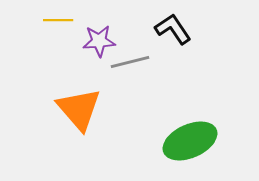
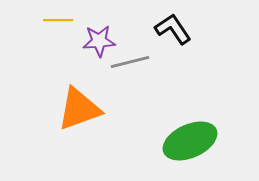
orange triangle: rotated 51 degrees clockwise
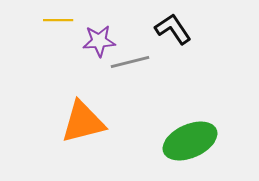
orange triangle: moved 4 px right, 13 px down; rotated 6 degrees clockwise
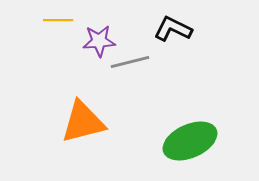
black L-shape: rotated 30 degrees counterclockwise
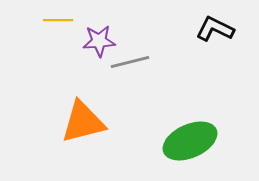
black L-shape: moved 42 px right
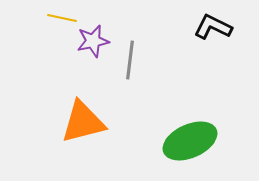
yellow line: moved 4 px right, 2 px up; rotated 12 degrees clockwise
black L-shape: moved 2 px left, 2 px up
purple star: moved 6 px left; rotated 8 degrees counterclockwise
gray line: moved 2 px up; rotated 69 degrees counterclockwise
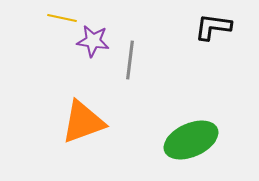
black L-shape: rotated 18 degrees counterclockwise
purple star: rotated 20 degrees clockwise
orange triangle: rotated 6 degrees counterclockwise
green ellipse: moved 1 px right, 1 px up
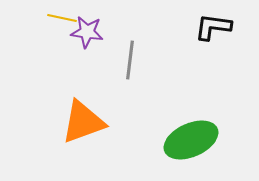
purple star: moved 6 px left, 9 px up
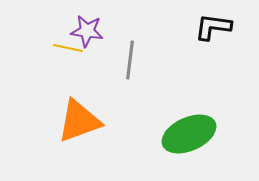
yellow line: moved 6 px right, 30 px down
purple star: moved 1 px up
orange triangle: moved 4 px left, 1 px up
green ellipse: moved 2 px left, 6 px up
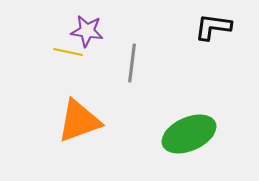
yellow line: moved 4 px down
gray line: moved 2 px right, 3 px down
